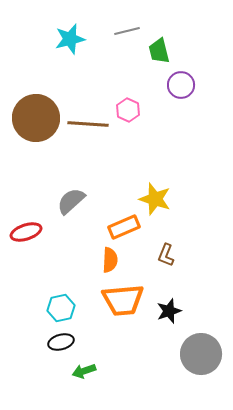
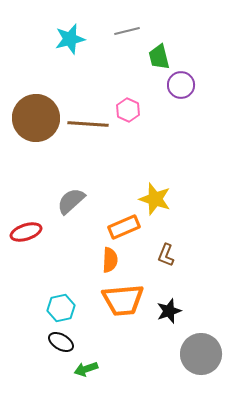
green trapezoid: moved 6 px down
black ellipse: rotated 45 degrees clockwise
green arrow: moved 2 px right, 2 px up
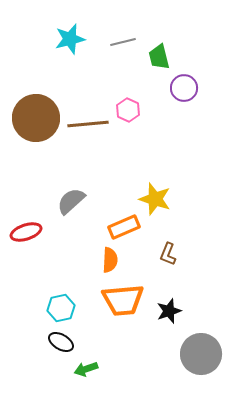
gray line: moved 4 px left, 11 px down
purple circle: moved 3 px right, 3 px down
brown line: rotated 9 degrees counterclockwise
brown L-shape: moved 2 px right, 1 px up
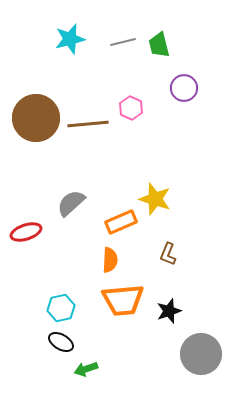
green trapezoid: moved 12 px up
pink hexagon: moved 3 px right, 2 px up
gray semicircle: moved 2 px down
orange rectangle: moved 3 px left, 5 px up
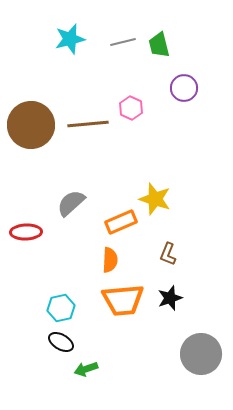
brown circle: moved 5 px left, 7 px down
red ellipse: rotated 16 degrees clockwise
black star: moved 1 px right, 13 px up
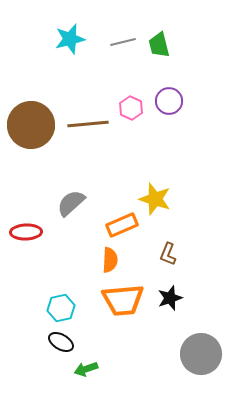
purple circle: moved 15 px left, 13 px down
orange rectangle: moved 1 px right, 3 px down
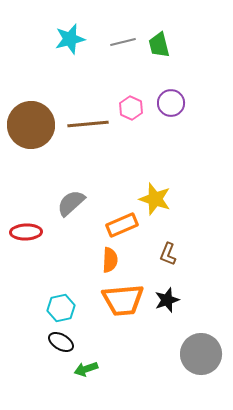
purple circle: moved 2 px right, 2 px down
black star: moved 3 px left, 2 px down
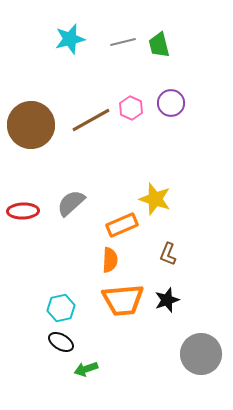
brown line: moved 3 px right, 4 px up; rotated 24 degrees counterclockwise
red ellipse: moved 3 px left, 21 px up
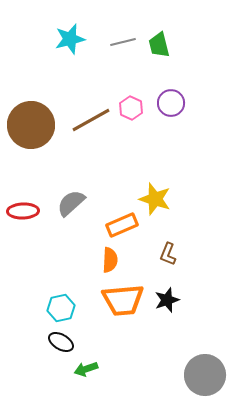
gray circle: moved 4 px right, 21 px down
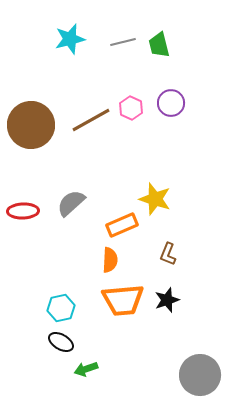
gray circle: moved 5 px left
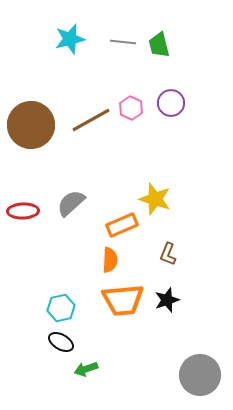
gray line: rotated 20 degrees clockwise
